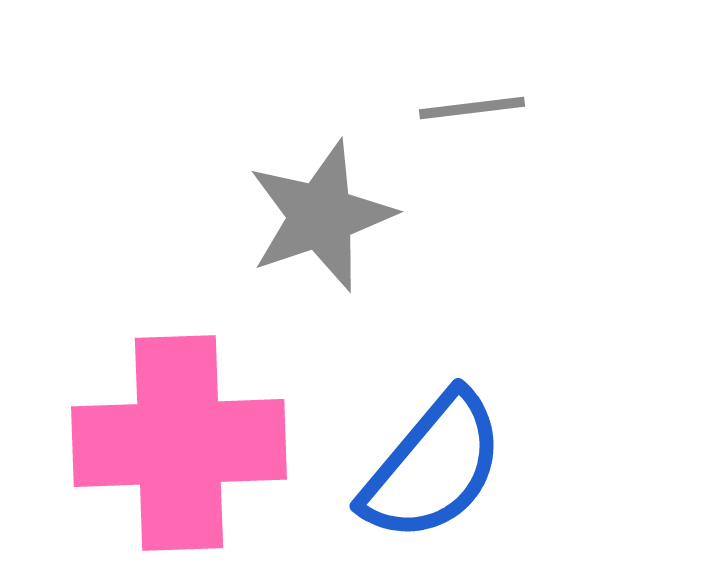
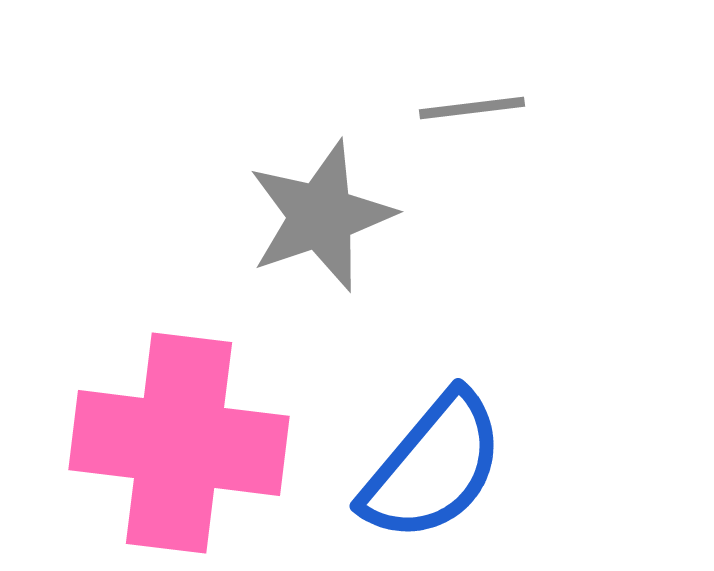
pink cross: rotated 9 degrees clockwise
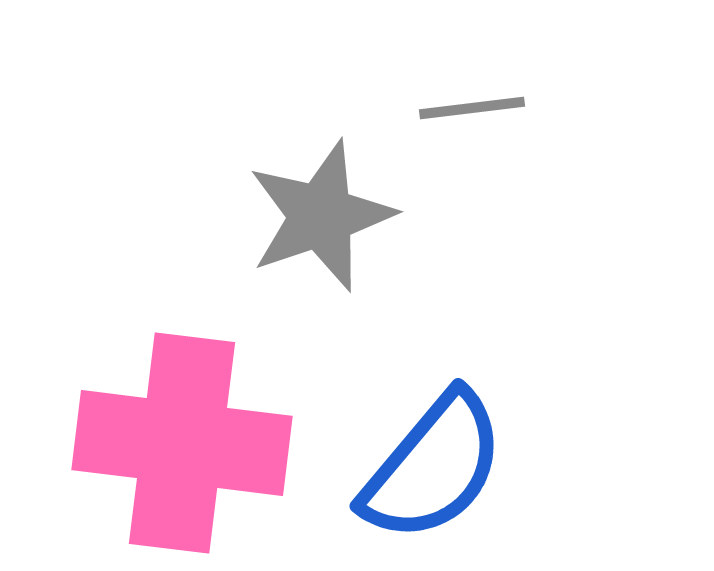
pink cross: moved 3 px right
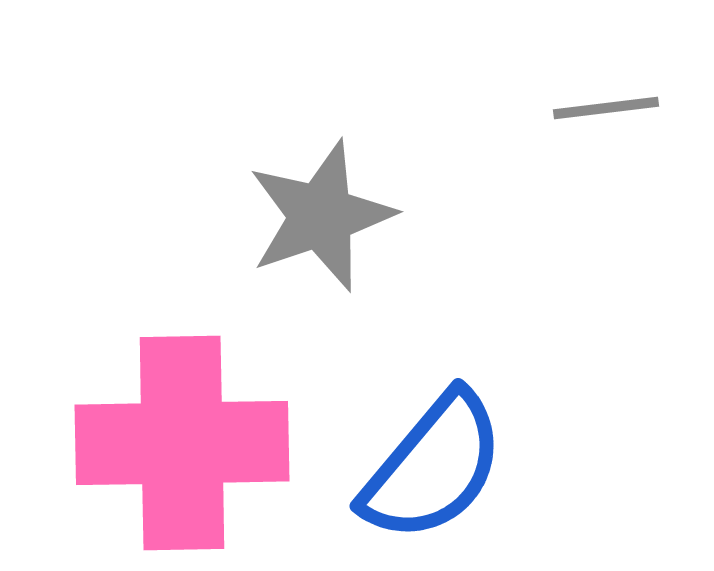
gray line: moved 134 px right
pink cross: rotated 8 degrees counterclockwise
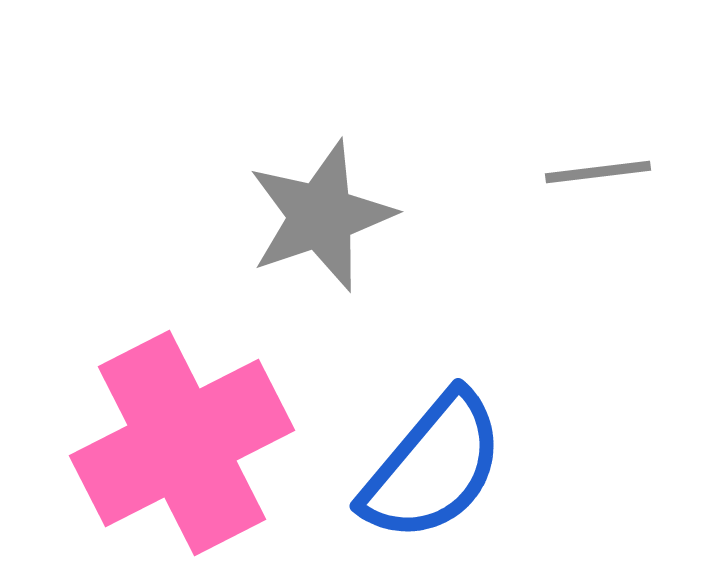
gray line: moved 8 px left, 64 px down
pink cross: rotated 26 degrees counterclockwise
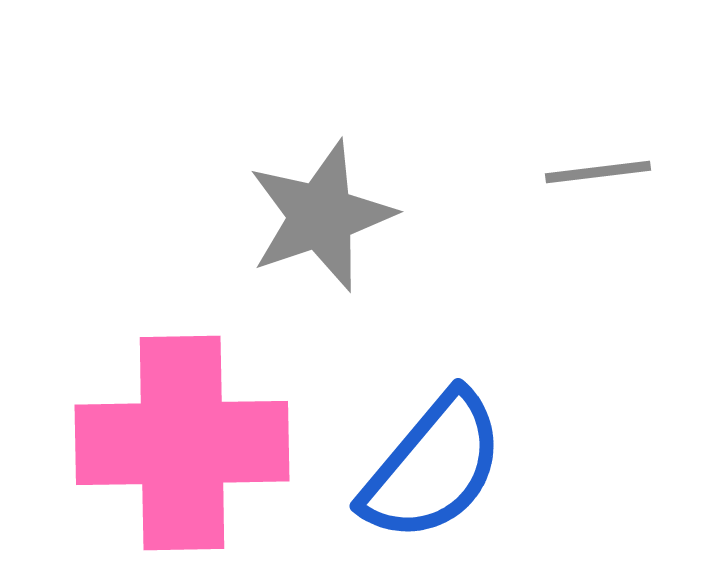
pink cross: rotated 26 degrees clockwise
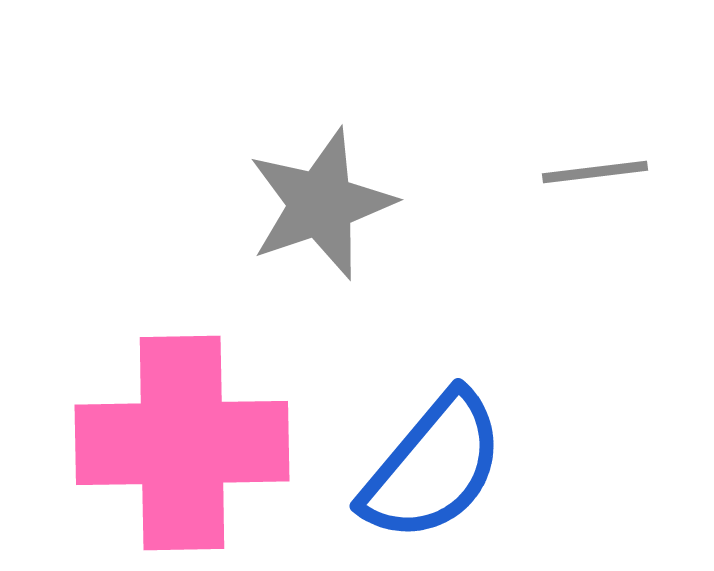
gray line: moved 3 px left
gray star: moved 12 px up
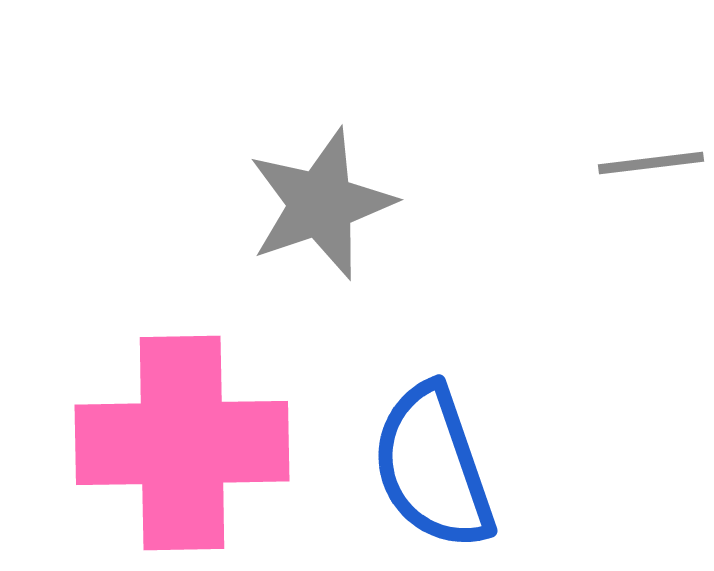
gray line: moved 56 px right, 9 px up
blue semicircle: rotated 121 degrees clockwise
